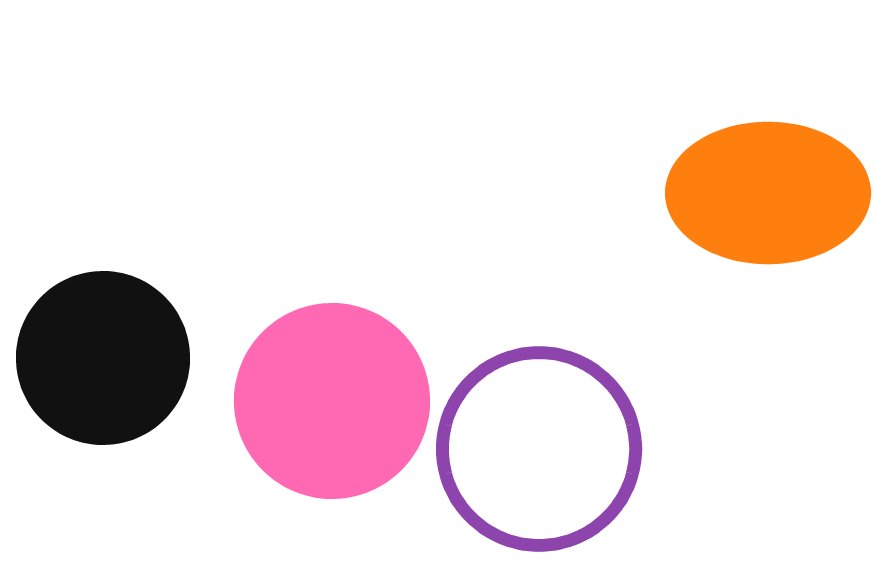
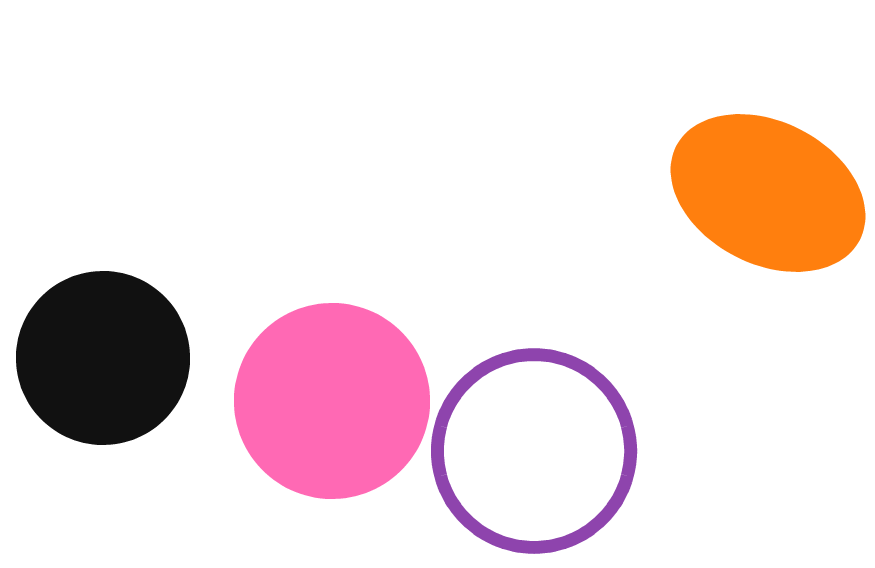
orange ellipse: rotated 27 degrees clockwise
purple circle: moved 5 px left, 2 px down
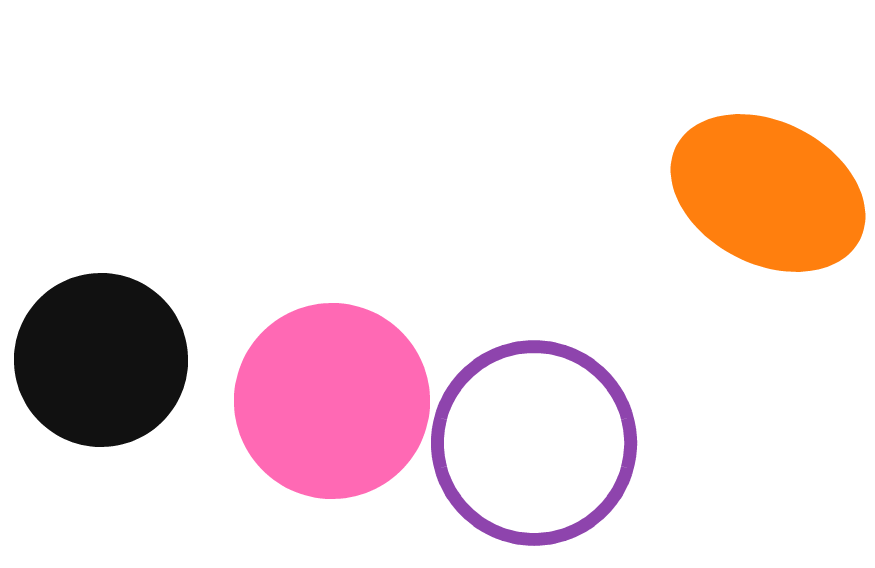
black circle: moved 2 px left, 2 px down
purple circle: moved 8 px up
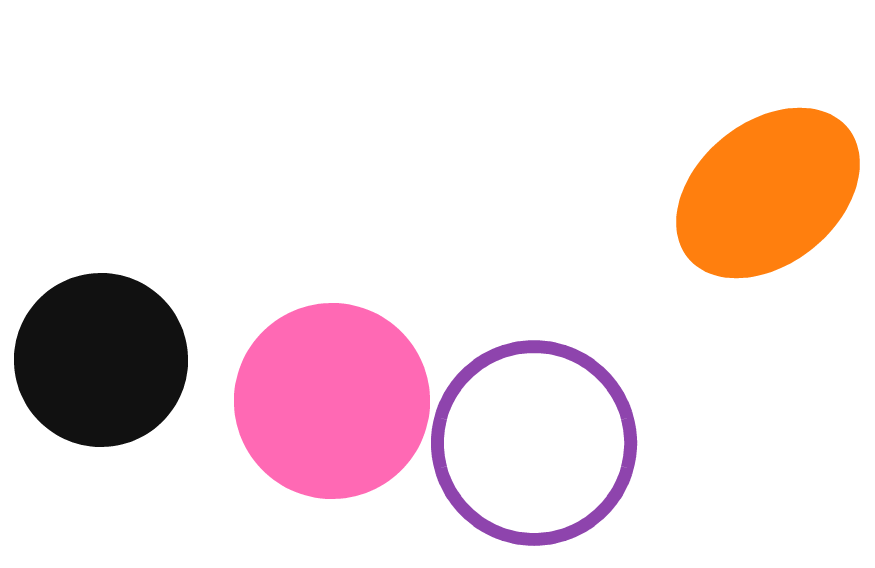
orange ellipse: rotated 66 degrees counterclockwise
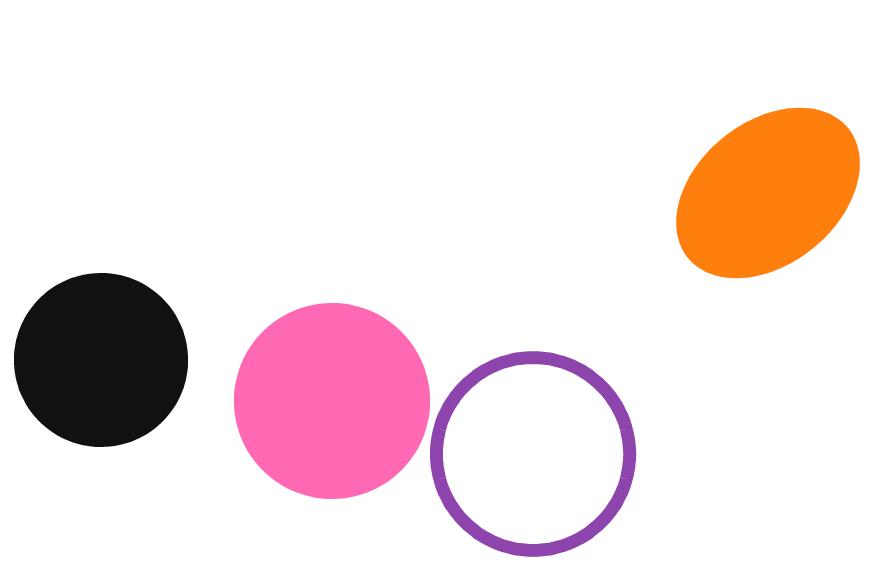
purple circle: moved 1 px left, 11 px down
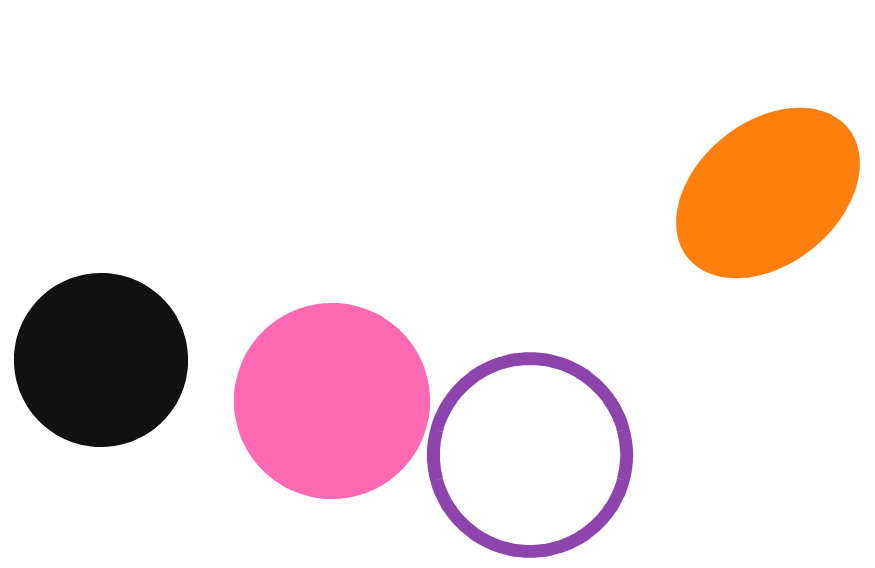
purple circle: moved 3 px left, 1 px down
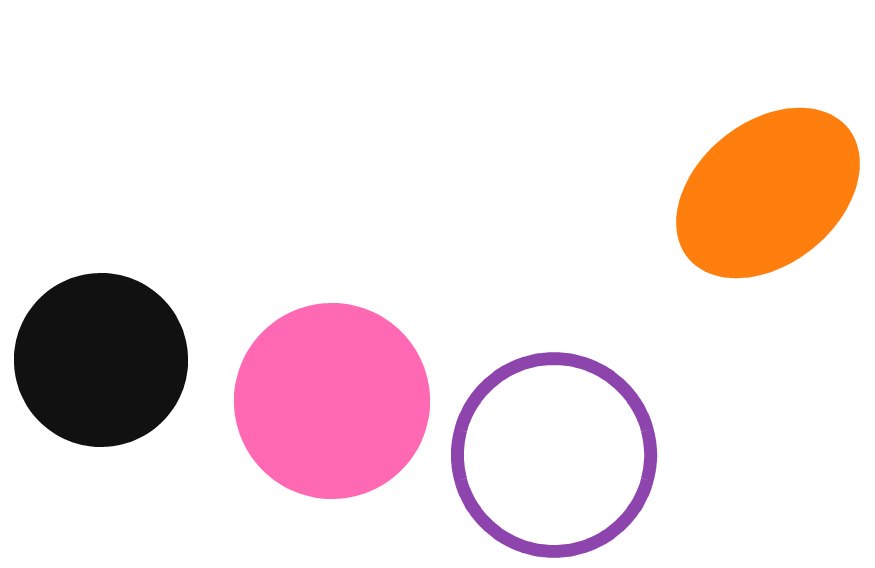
purple circle: moved 24 px right
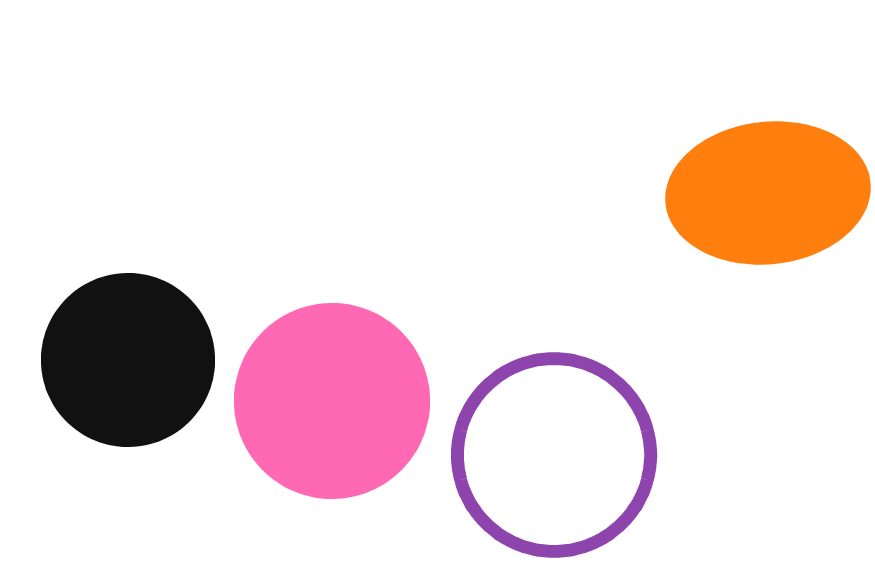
orange ellipse: rotated 33 degrees clockwise
black circle: moved 27 px right
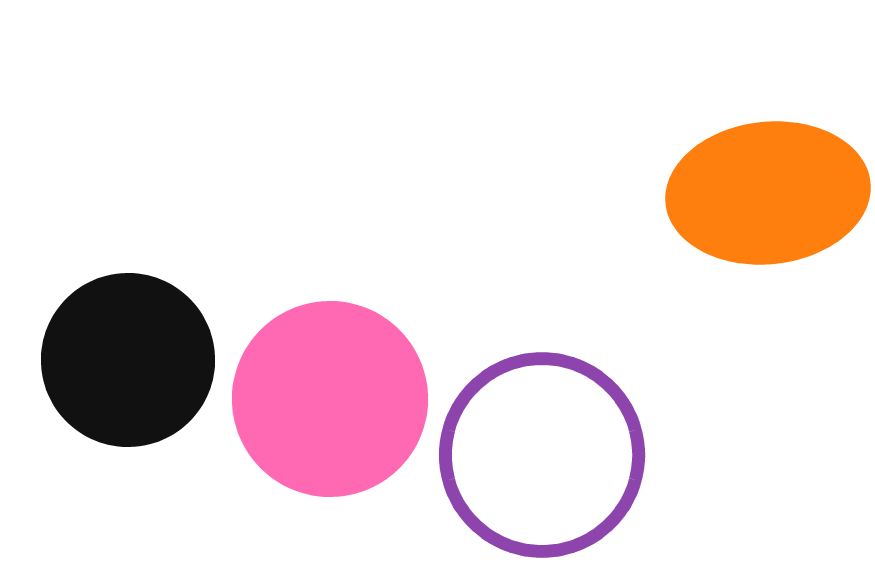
pink circle: moved 2 px left, 2 px up
purple circle: moved 12 px left
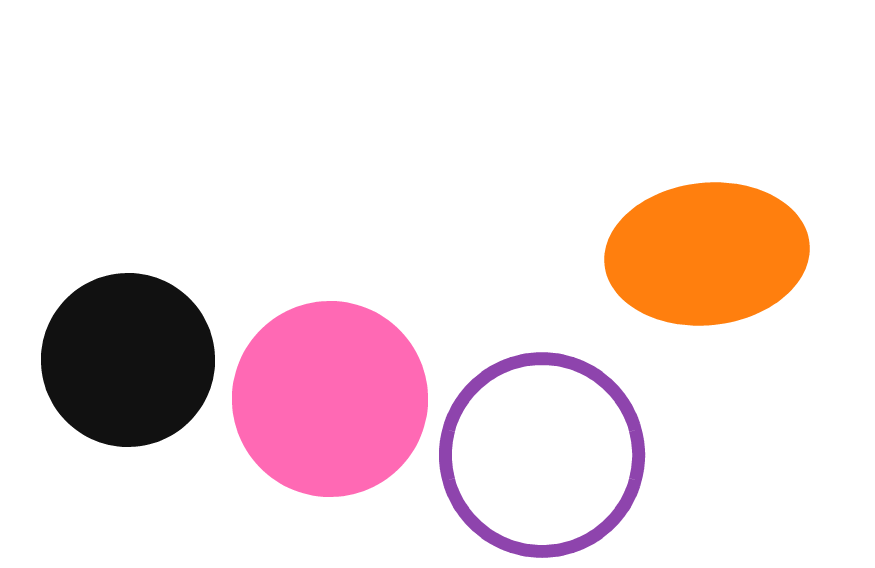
orange ellipse: moved 61 px left, 61 px down
